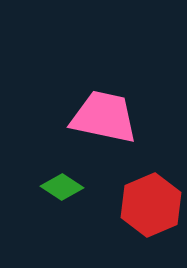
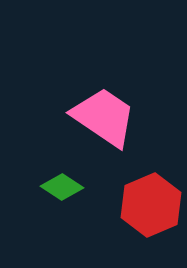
pink trapezoid: rotated 22 degrees clockwise
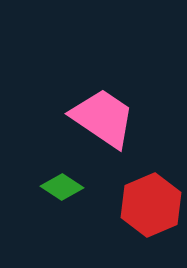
pink trapezoid: moved 1 px left, 1 px down
